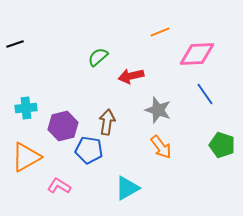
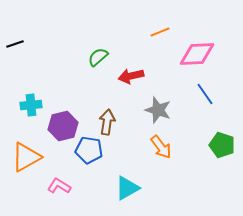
cyan cross: moved 5 px right, 3 px up
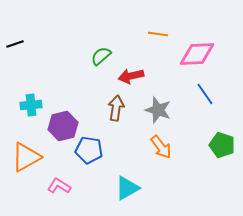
orange line: moved 2 px left, 2 px down; rotated 30 degrees clockwise
green semicircle: moved 3 px right, 1 px up
brown arrow: moved 9 px right, 14 px up
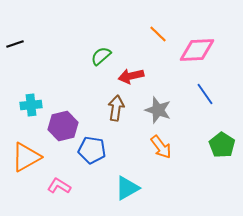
orange line: rotated 36 degrees clockwise
pink diamond: moved 4 px up
green pentagon: rotated 15 degrees clockwise
blue pentagon: moved 3 px right
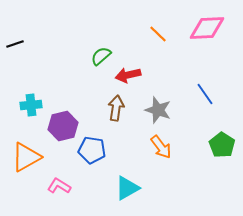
pink diamond: moved 10 px right, 22 px up
red arrow: moved 3 px left, 1 px up
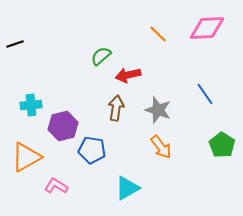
pink L-shape: moved 3 px left
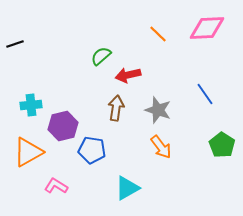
orange triangle: moved 2 px right, 5 px up
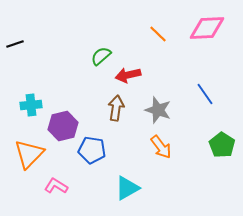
orange triangle: moved 1 px right, 2 px down; rotated 16 degrees counterclockwise
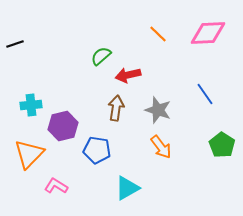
pink diamond: moved 1 px right, 5 px down
blue pentagon: moved 5 px right
